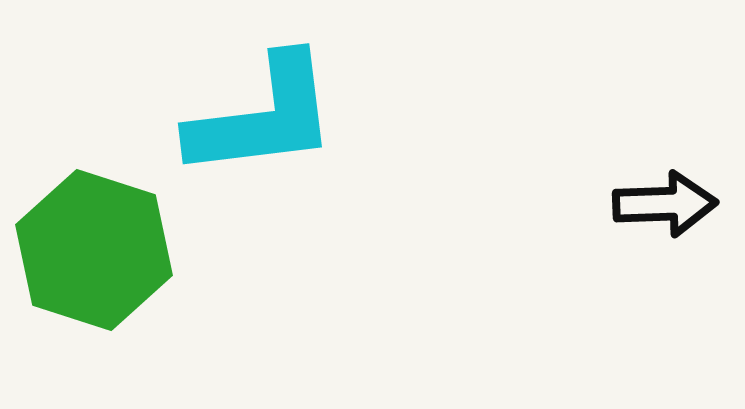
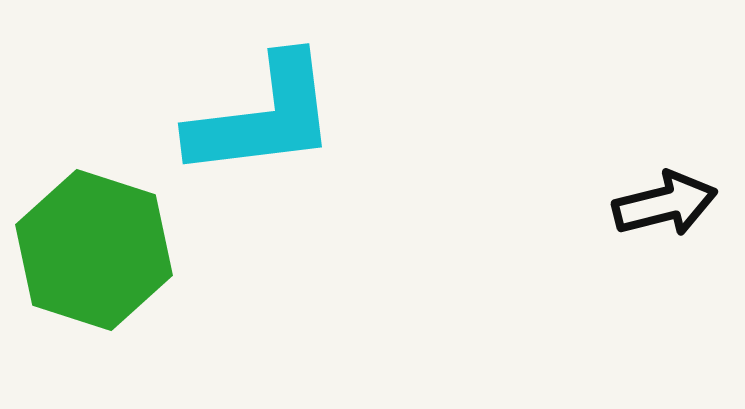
black arrow: rotated 12 degrees counterclockwise
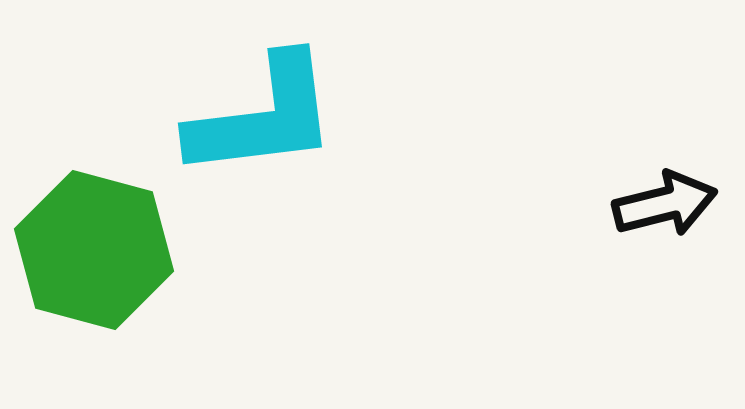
green hexagon: rotated 3 degrees counterclockwise
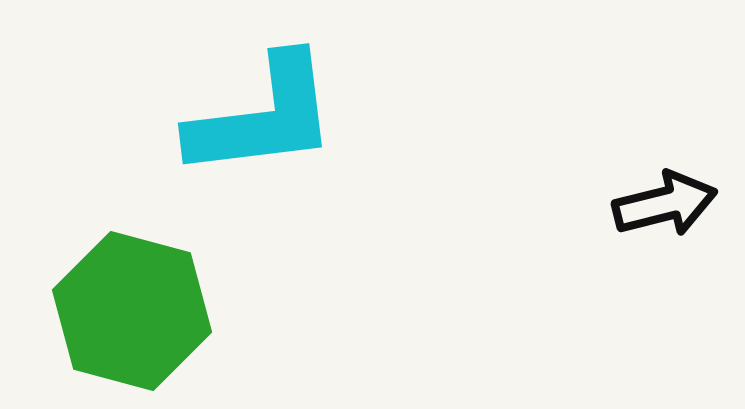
green hexagon: moved 38 px right, 61 px down
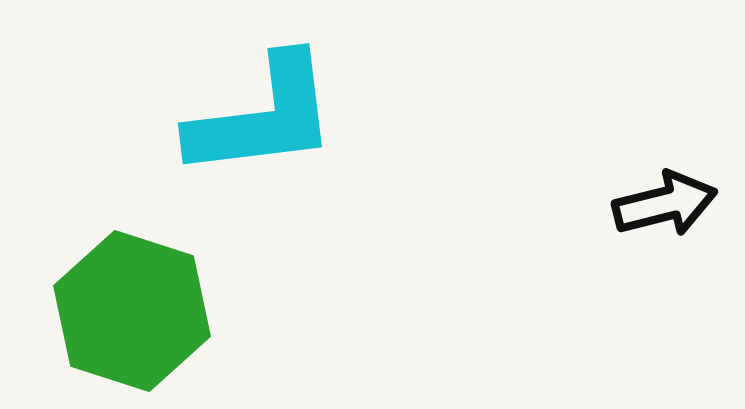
green hexagon: rotated 3 degrees clockwise
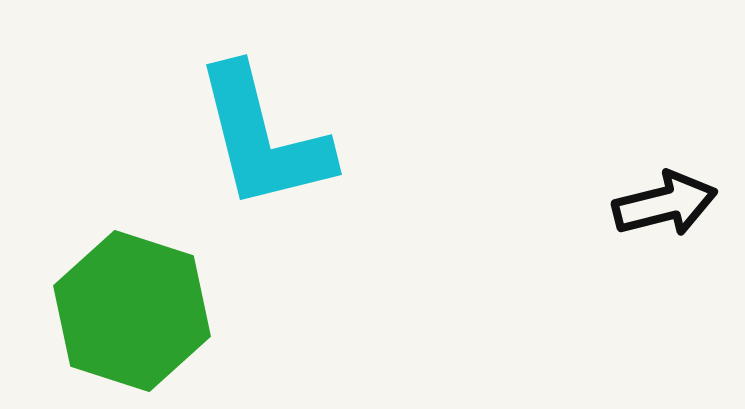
cyan L-shape: moved 21 px down; rotated 83 degrees clockwise
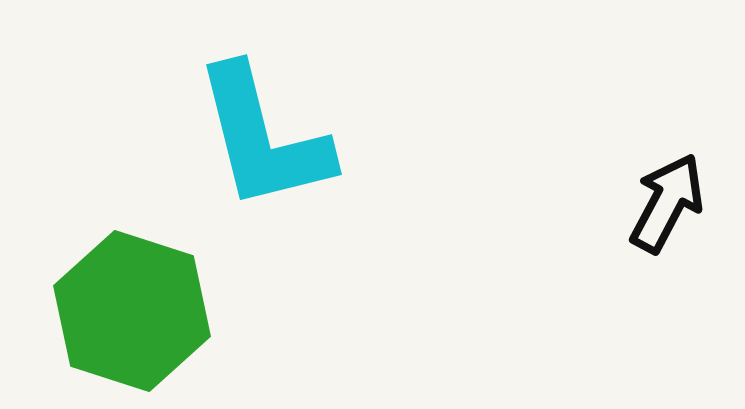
black arrow: moved 2 px right, 1 px up; rotated 48 degrees counterclockwise
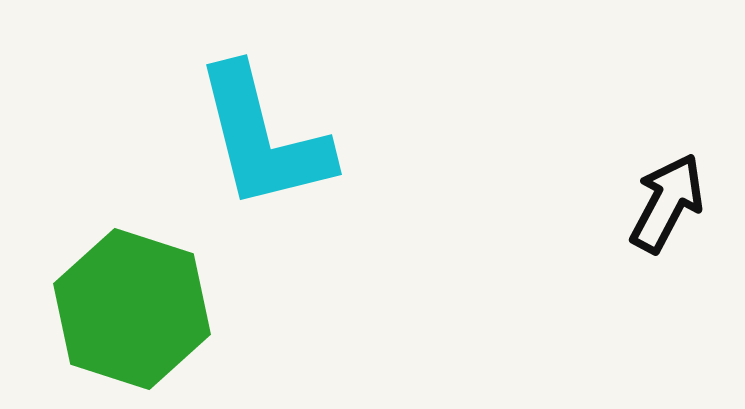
green hexagon: moved 2 px up
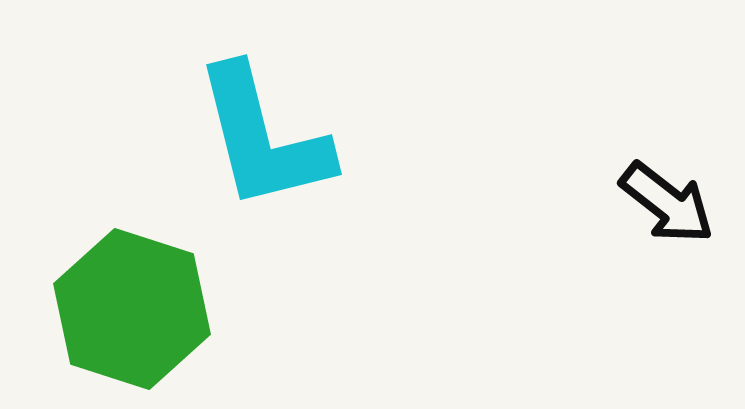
black arrow: rotated 100 degrees clockwise
